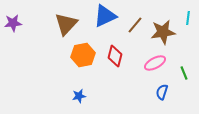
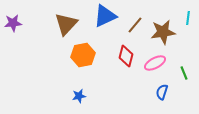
red diamond: moved 11 px right
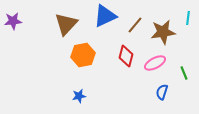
purple star: moved 2 px up
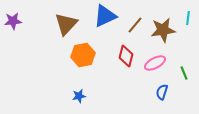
brown star: moved 2 px up
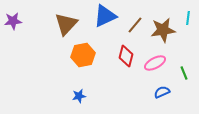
blue semicircle: rotated 49 degrees clockwise
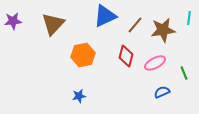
cyan line: moved 1 px right
brown triangle: moved 13 px left
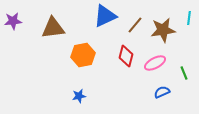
brown triangle: moved 4 px down; rotated 40 degrees clockwise
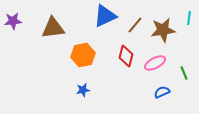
blue star: moved 4 px right, 6 px up
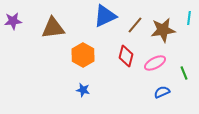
orange hexagon: rotated 20 degrees counterclockwise
blue star: rotated 24 degrees clockwise
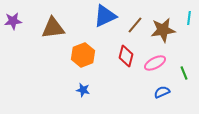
orange hexagon: rotated 10 degrees clockwise
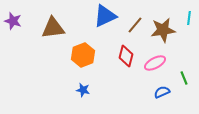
purple star: rotated 24 degrees clockwise
green line: moved 5 px down
